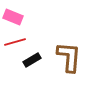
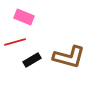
pink rectangle: moved 11 px right
brown L-shape: rotated 100 degrees clockwise
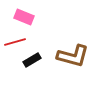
brown L-shape: moved 4 px right, 1 px up
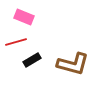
red line: moved 1 px right
brown L-shape: moved 8 px down
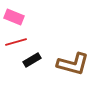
pink rectangle: moved 10 px left
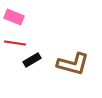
red line: moved 1 px left, 1 px down; rotated 25 degrees clockwise
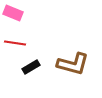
pink rectangle: moved 1 px left, 4 px up
black rectangle: moved 1 px left, 7 px down
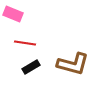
pink rectangle: moved 1 px down
red line: moved 10 px right
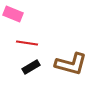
red line: moved 2 px right
brown L-shape: moved 2 px left
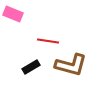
red line: moved 21 px right, 2 px up
brown L-shape: moved 1 px down
